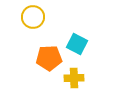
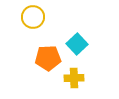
cyan square: rotated 20 degrees clockwise
orange pentagon: moved 1 px left
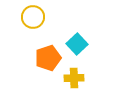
orange pentagon: rotated 15 degrees counterclockwise
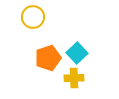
cyan square: moved 9 px down
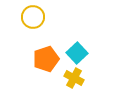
orange pentagon: moved 2 px left, 1 px down
yellow cross: rotated 30 degrees clockwise
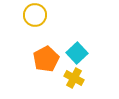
yellow circle: moved 2 px right, 2 px up
orange pentagon: rotated 10 degrees counterclockwise
